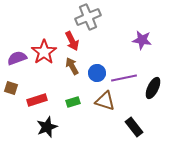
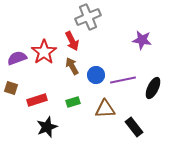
blue circle: moved 1 px left, 2 px down
purple line: moved 1 px left, 2 px down
brown triangle: moved 8 px down; rotated 20 degrees counterclockwise
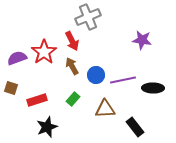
black ellipse: rotated 65 degrees clockwise
green rectangle: moved 3 px up; rotated 32 degrees counterclockwise
black rectangle: moved 1 px right
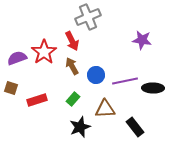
purple line: moved 2 px right, 1 px down
black star: moved 33 px right
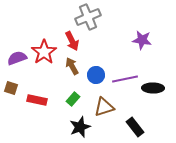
purple line: moved 2 px up
red rectangle: rotated 30 degrees clockwise
brown triangle: moved 1 px left, 2 px up; rotated 15 degrees counterclockwise
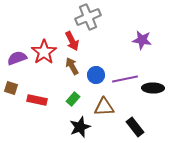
brown triangle: rotated 15 degrees clockwise
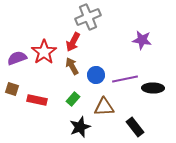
red arrow: moved 1 px right, 1 px down; rotated 54 degrees clockwise
brown square: moved 1 px right, 1 px down
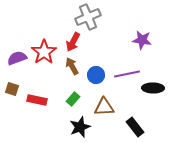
purple line: moved 2 px right, 5 px up
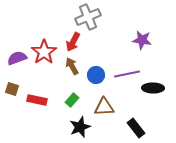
green rectangle: moved 1 px left, 1 px down
black rectangle: moved 1 px right, 1 px down
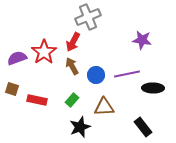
black rectangle: moved 7 px right, 1 px up
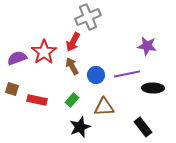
purple star: moved 5 px right, 6 px down
